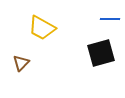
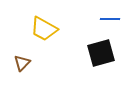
yellow trapezoid: moved 2 px right, 1 px down
brown triangle: moved 1 px right
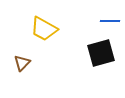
blue line: moved 2 px down
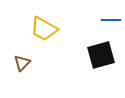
blue line: moved 1 px right, 1 px up
black square: moved 2 px down
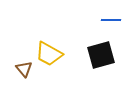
yellow trapezoid: moved 5 px right, 25 px down
brown triangle: moved 2 px right, 6 px down; rotated 24 degrees counterclockwise
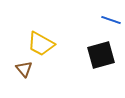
blue line: rotated 18 degrees clockwise
yellow trapezoid: moved 8 px left, 10 px up
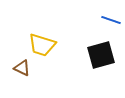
yellow trapezoid: moved 1 px right, 1 px down; rotated 12 degrees counterclockwise
brown triangle: moved 2 px left, 1 px up; rotated 24 degrees counterclockwise
